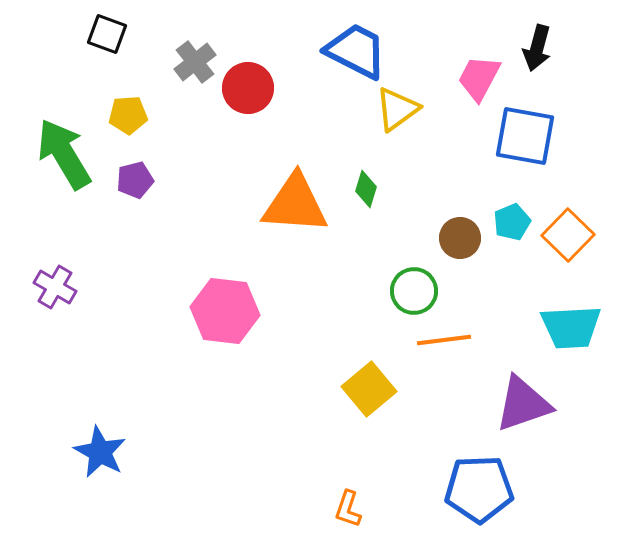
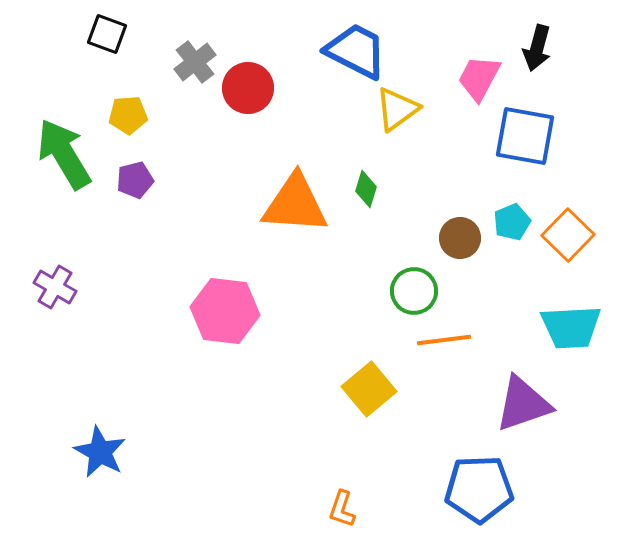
orange L-shape: moved 6 px left
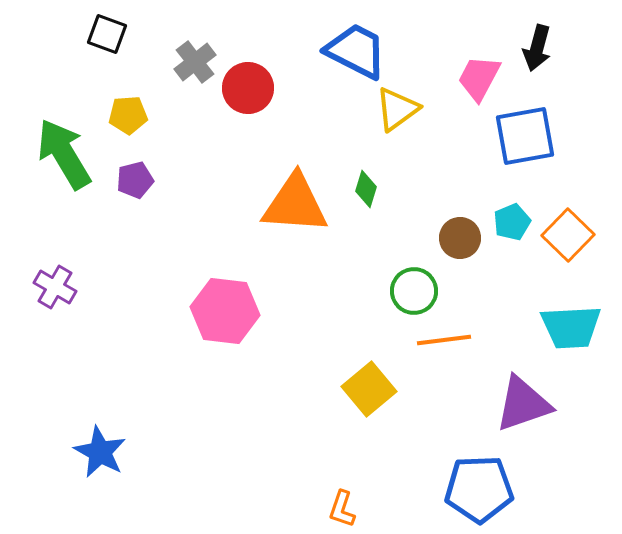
blue square: rotated 20 degrees counterclockwise
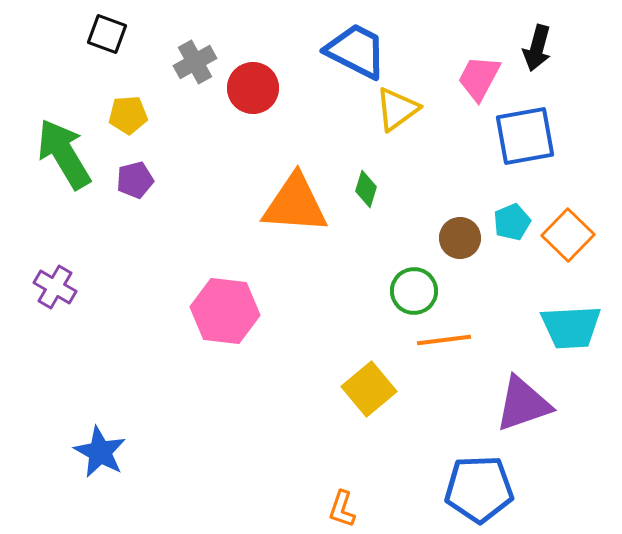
gray cross: rotated 9 degrees clockwise
red circle: moved 5 px right
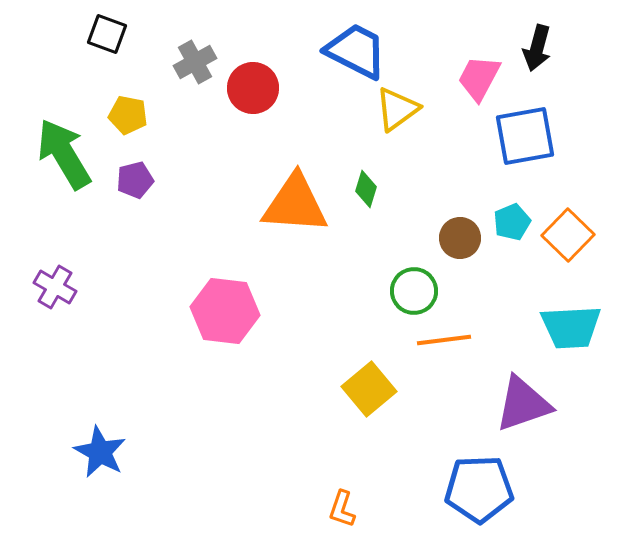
yellow pentagon: rotated 15 degrees clockwise
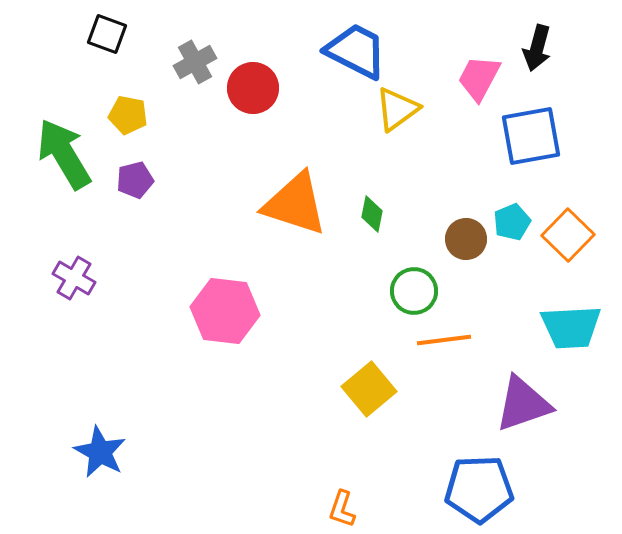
blue square: moved 6 px right
green diamond: moved 6 px right, 25 px down; rotated 6 degrees counterclockwise
orange triangle: rotated 14 degrees clockwise
brown circle: moved 6 px right, 1 px down
purple cross: moved 19 px right, 9 px up
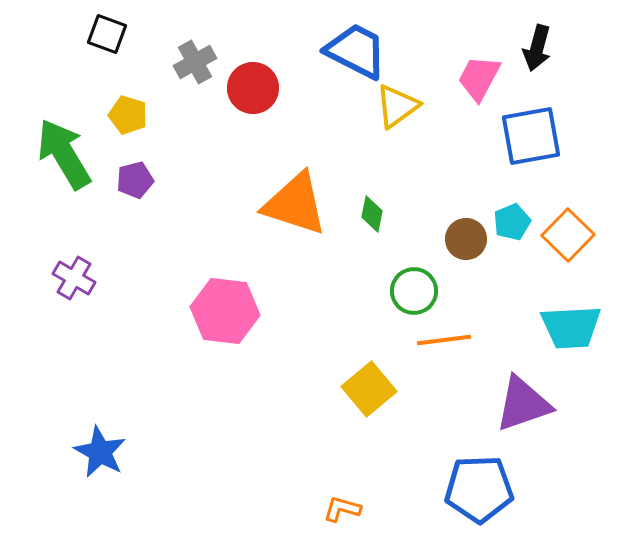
yellow triangle: moved 3 px up
yellow pentagon: rotated 6 degrees clockwise
orange L-shape: rotated 87 degrees clockwise
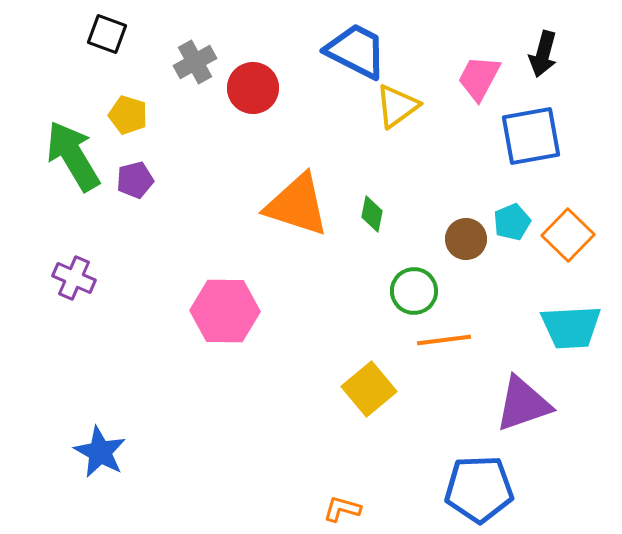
black arrow: moved 6 px right, 6 px down
green arrow: moved 9 px right, 2 px down
orange triangle: moved 2 px right, 1 px down
purple cross: rotated 6 degrees counterclockwise
pink hexagon: rotated 6 degrees counterclockwise
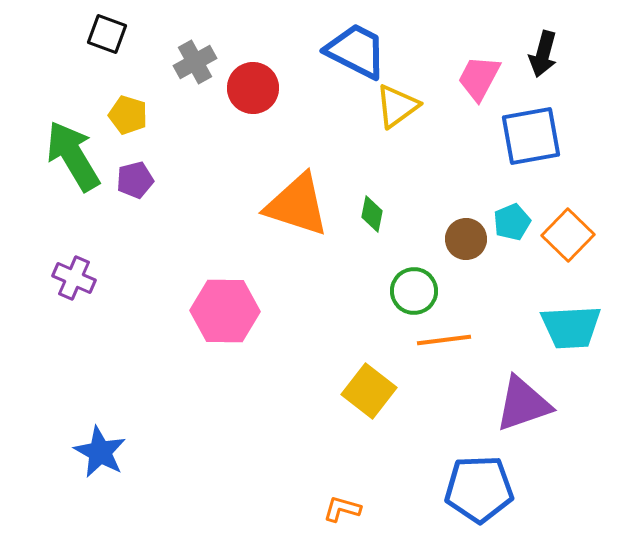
yellow square: moved 2 px down; rotated 12 degrees counterclockwise
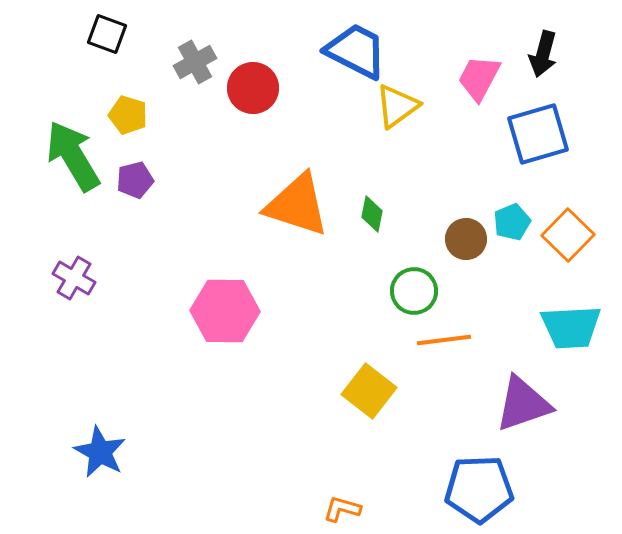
blue square: moved 7 px right, 2 px up; rotated 6 degrees counterclockwise
purple cross: rotated 6 degrees clockwise
